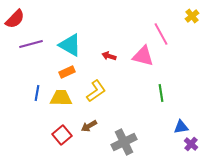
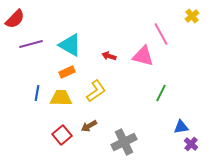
green line: rotated 36 degrees clockwise
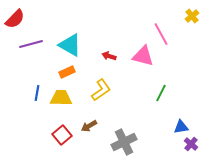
yellow L-shape: moved 5 px right, 1 px up
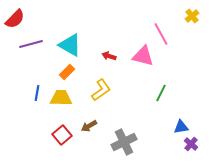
orange rectangle: rotated 21 degrees counterclockwise
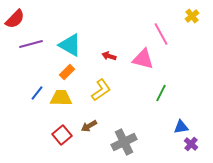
pink triangle: moved 3 px down
blue line: rotated 28 degrees clockwise
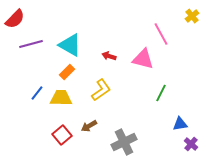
blue triangle: moved 1 px left, 3 px up
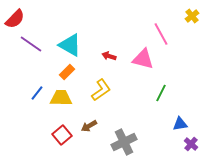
purple line: rotated 50 degrees clockwise
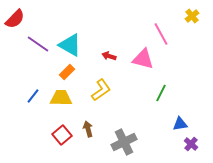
purple line: moved 7 px right
blue line: moved 4 px left, 3 px down
brown arrow: moved 1 px left, 3 px down; rotated 105 degrees clockwise
